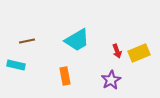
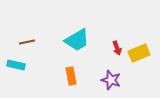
brown line: moved 1 px down
red arrow: moved 3 px up
orange rectangle: moved 6 px right
purple star: rotated 24 degrees counterclockwise
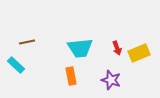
cyan trapezoid: moved 3 px right, 8 px down; rotated 24 degrees clockwise
cyan rectangle: rotated 30 degrees clockwise
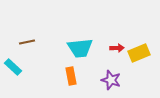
red arrow: rotated 72 degrees counterclockwise
cyan rectangle: moved 3 px left, 2 px down
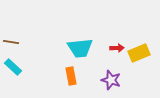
brown line: moved 16 px left; rotated 21 degrees clockwise
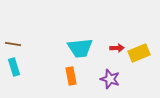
brown line: moved 2 px right, 2 px down
cyan rectangle: moved 1 px right; rotated 30 degrees clockwise
purple star: moved 1 px left, 1 px up
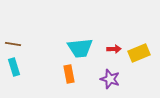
red arrow: moved 3 px left, 1 px down
orange rectangle: moved 2 px left, 2 px up
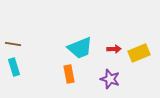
cyan trapezoid: rotated 16 degrees counterclockwise
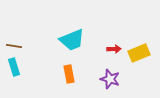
brown line: moved 1 px right, 2 px down
cyan trapezoid: moved 8 px left, 8 px up
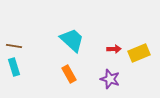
cyan trapezoid: rotated 116 degrees counterclockwise
orange rectangle: rotated 18 degrees counterclockwise
